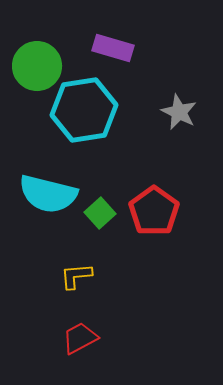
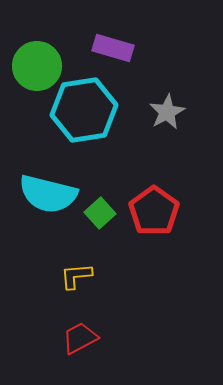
gray star: moved 12 px left; rotated 18 degrees clockwise
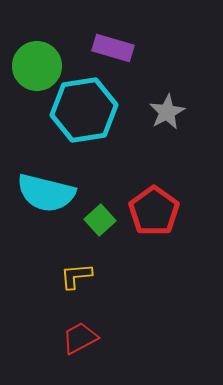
cyan semicircle: moved 2 px left, 1 px up
green square: moved 7 px down
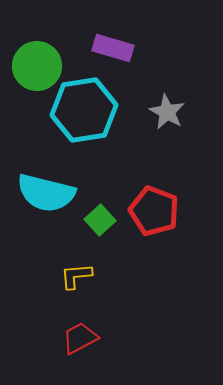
gray star: rotated 15 degrees counterclockwise
red pentagon: rotated 15 degrees counterclockwise
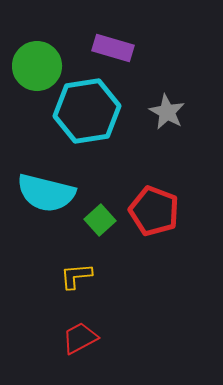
cyan hexagon: moved 3 px right, 1 px down
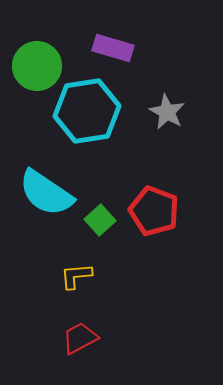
cyan semicircle: rotated 20 degrees clockwise
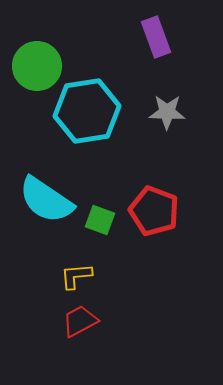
purple rectangle: moved 43 px right, 11 px up; rotated 54 degrees clockwise
gray star: rotated 27 degrees counterclockwise
cyan semicircle: moved 7 px down
green square: rotated 28 degrees counterclockwise
red trapezoid: moved 17 px up
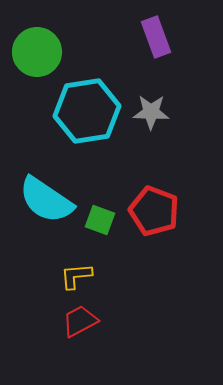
green circle: moved 14 px up
gray star: moved 16 px left
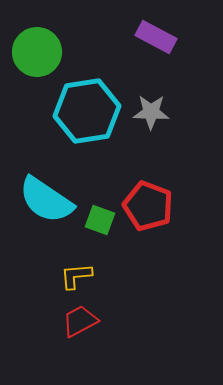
purple rectangle: rotated 42 degrees counterclockwise
red pentagon: moved 6 px left, 5 px up
